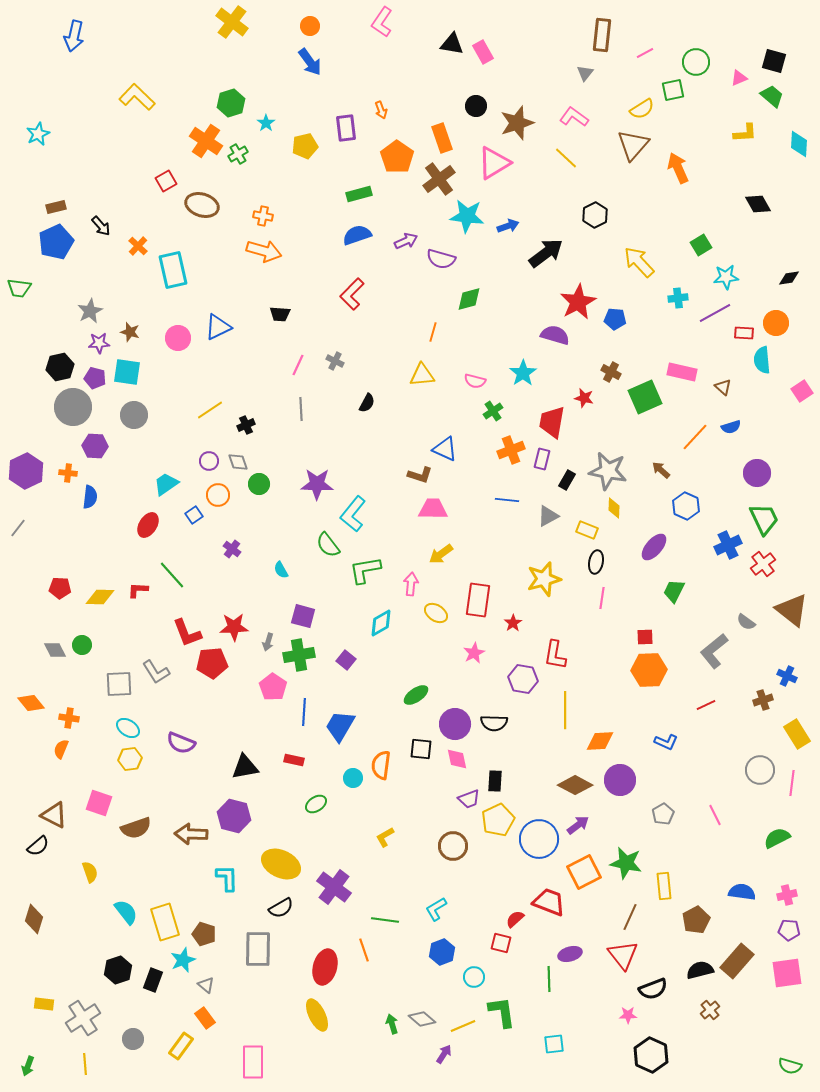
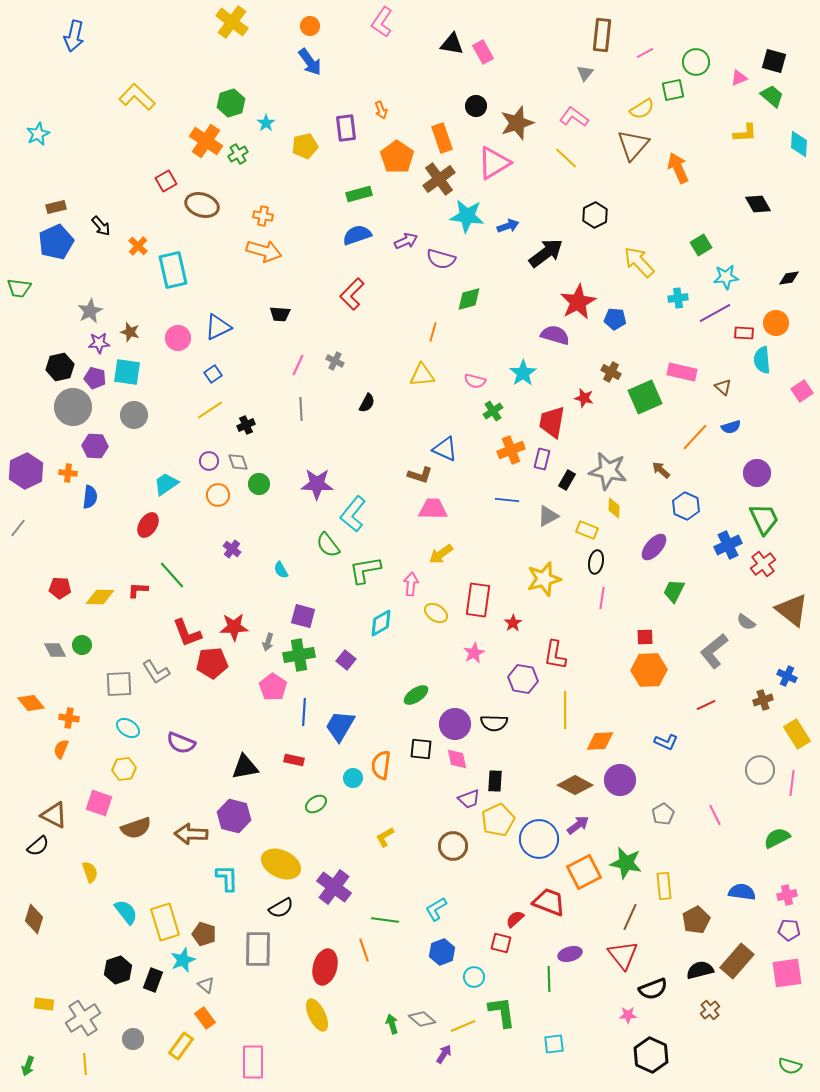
blue square at (194, 515): moved 19 px right, 141 px up
yellow hexagon at (130, 759): moved 6 px left, 10 px down
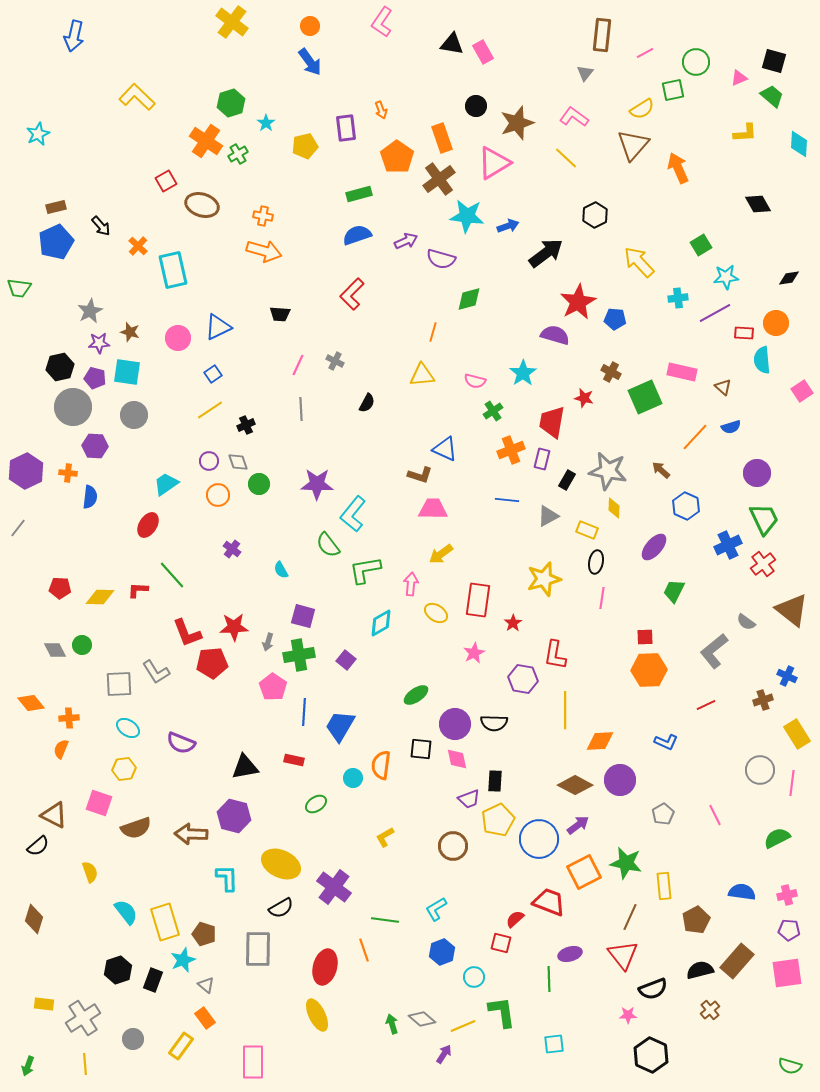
orange cross at (69, 718): rotated 12 degrees counterclockwise
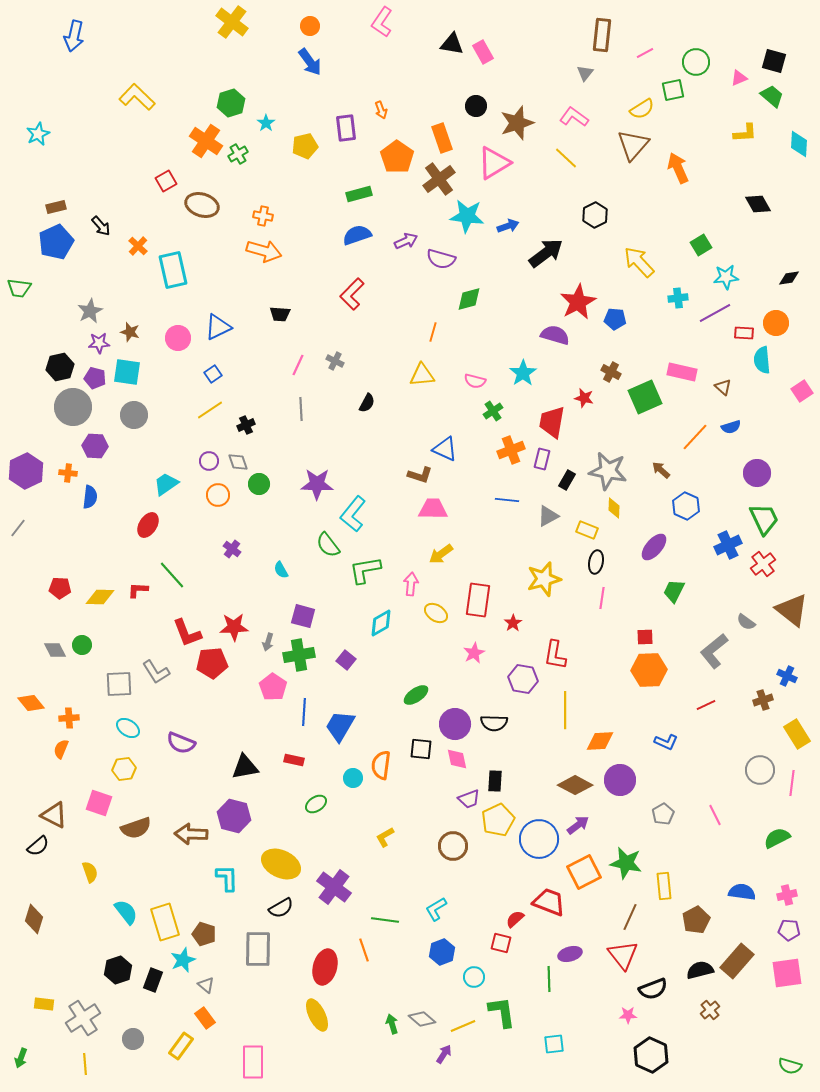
green arrow at (28, 1066): moved 7 px left, 8 px up
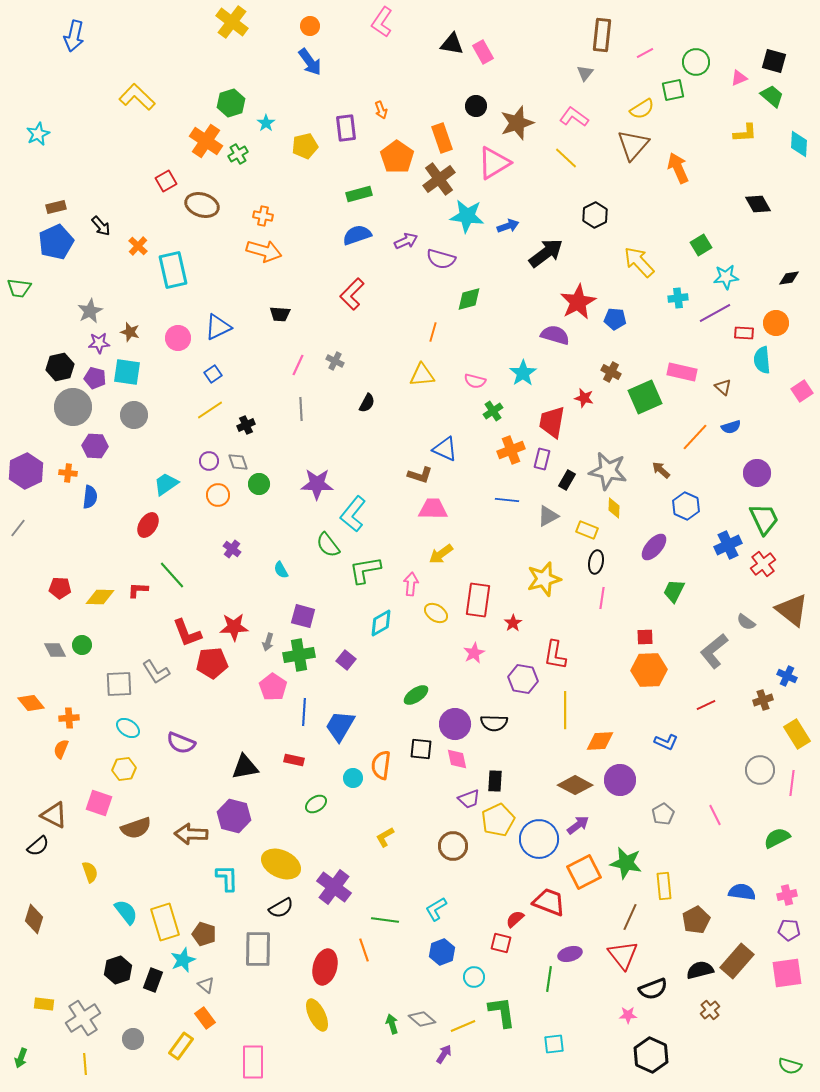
green line at (549, 979): rotated 10 degrees clockwise
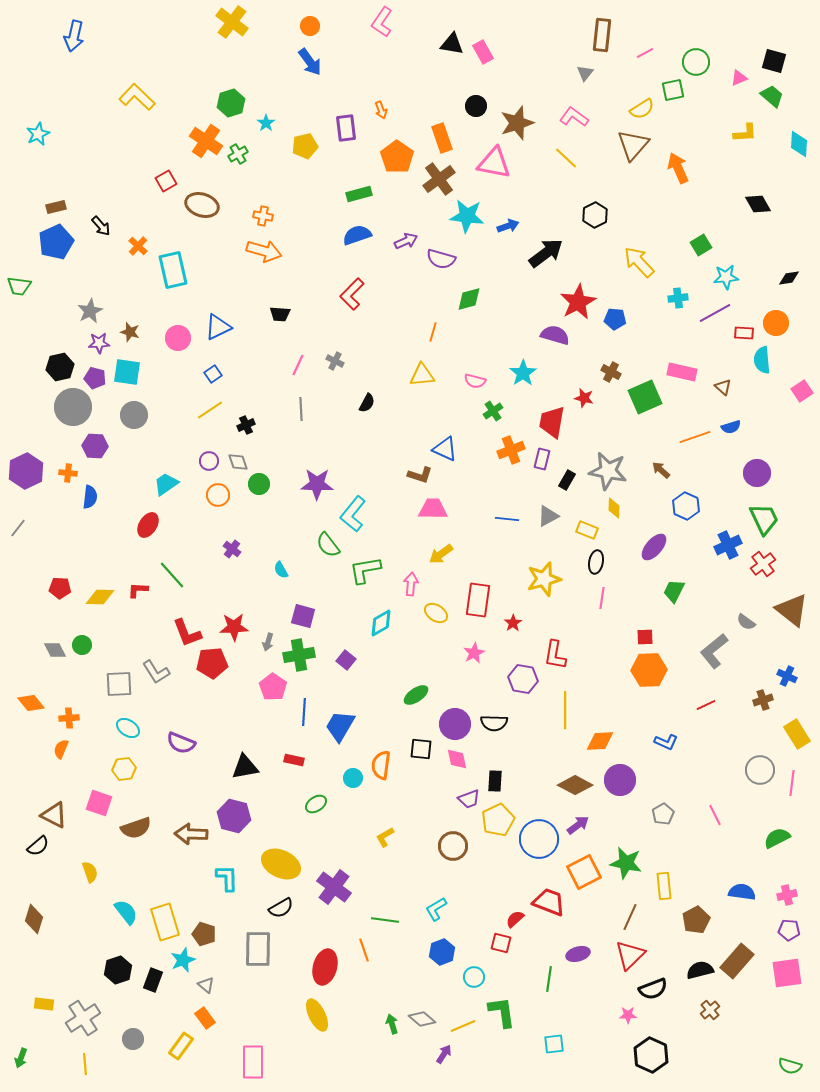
pink triangle at (494, 163): rotated 42 degrees clockwise
green trapezoid at (19, 288): moved 2 px up
orange line at (695, 437): rotated 28 degrees clockwise
blue line at (507, 500): moved 19 px down
purple ellipse at (570, 954): moved 8 px right
red triangle at (623, 955): moved 7 px right; rotated 24 degrees clockwise
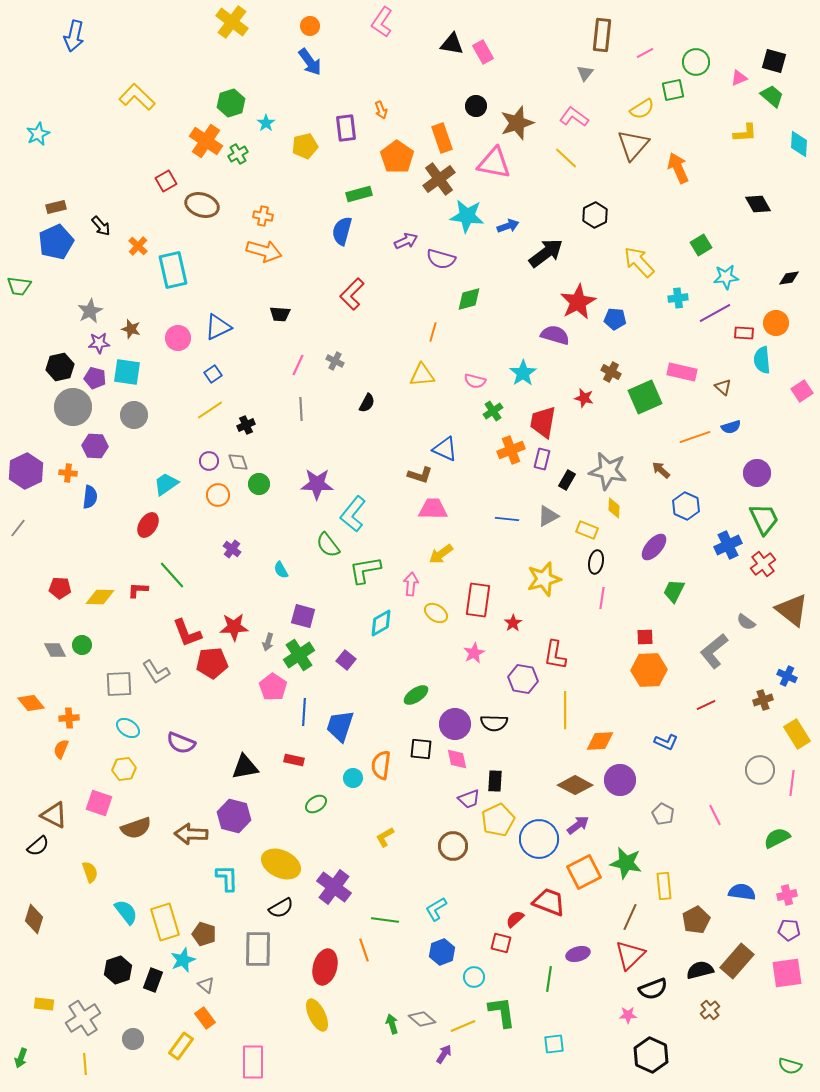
blue semicircle at (357, 235): moved 15 px left, 4 px up; rotated 56 degrees counterclockwise
brown star at (130, 332): moved 1 px right, 3 px up
red trapezoid at (552, 422): moved 9 px left
green cross at (299, 655): rotated 24 degrees counterclockwise
blue trapezoid at (340, 726): rotated 12 degrees counterclockwise
gray pentagon at (663, 814): rotated 15 degrees counterclockwise
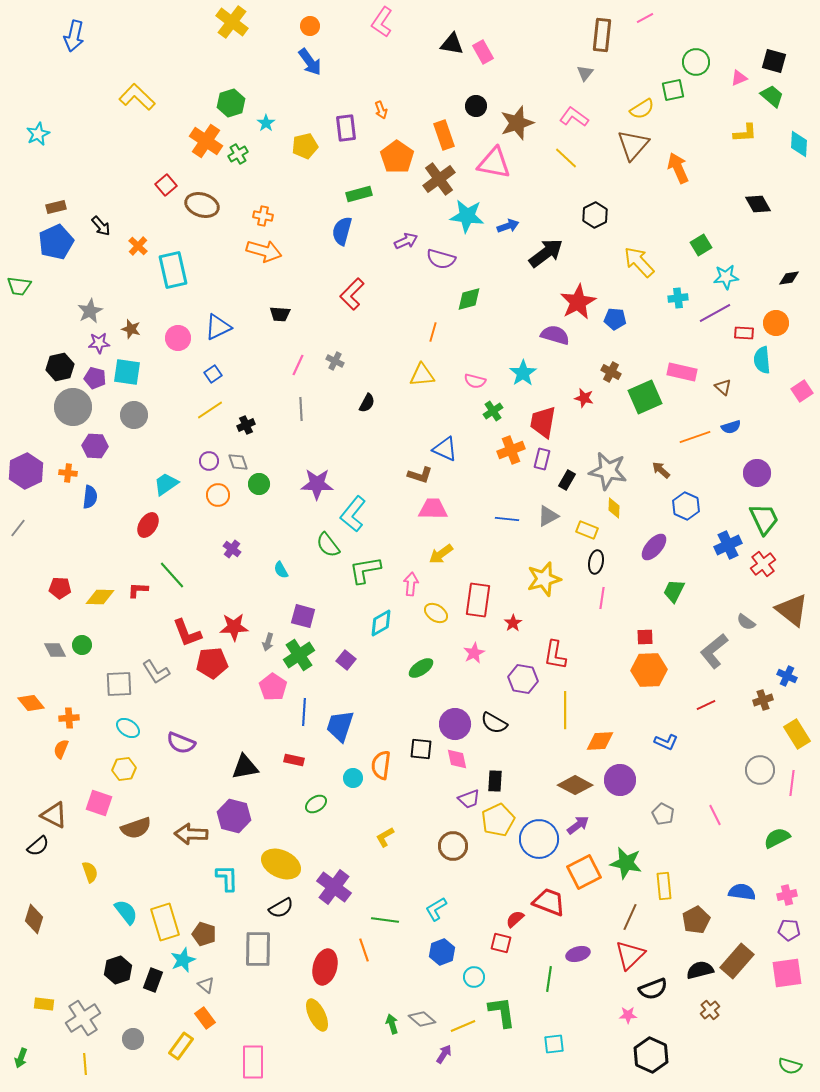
pink line at (645, 53): moved 35 px up
orange rectangle at (442, 138): moved 2 px right, 3 px up
red square at (166, 181): moved 4 px down; rotated 10 degrees counterclockwise
green ellipse at (416, 695): moved 5 px right, 27 px up
black semicircle at (494, 723): rotated 28 degrees clockwise
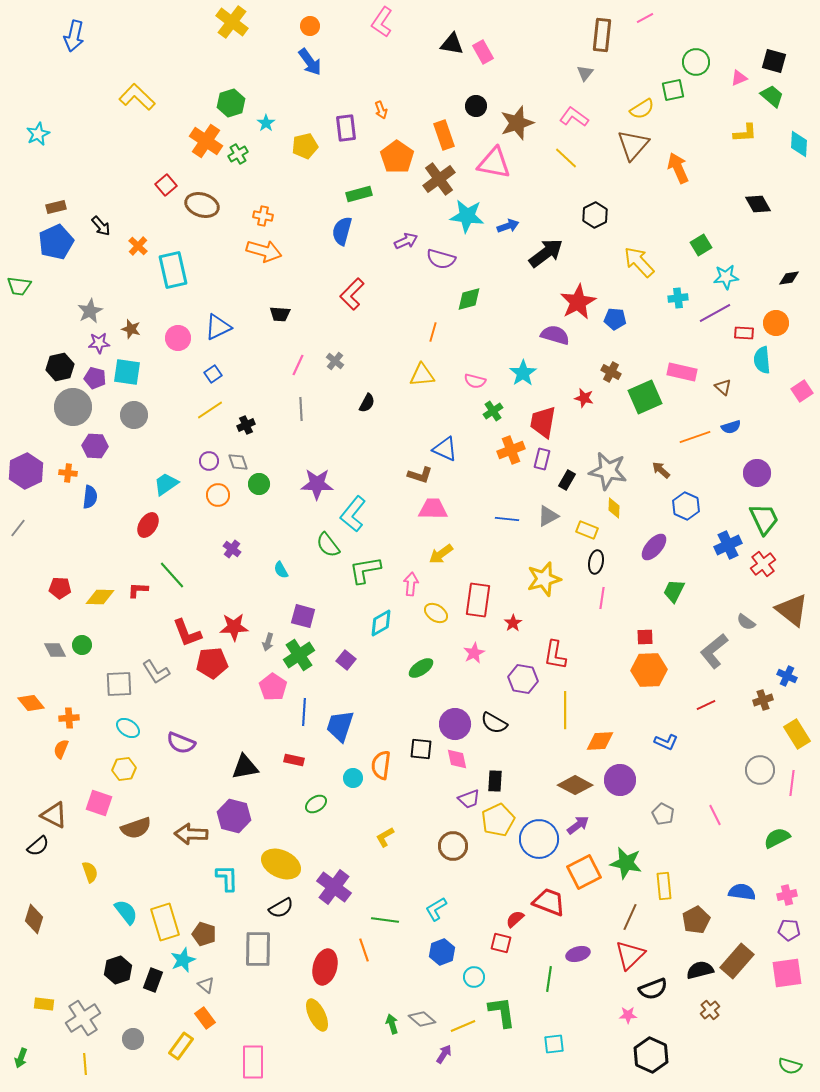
gray cross at (335, 361): rotated 12 degrees clockwise
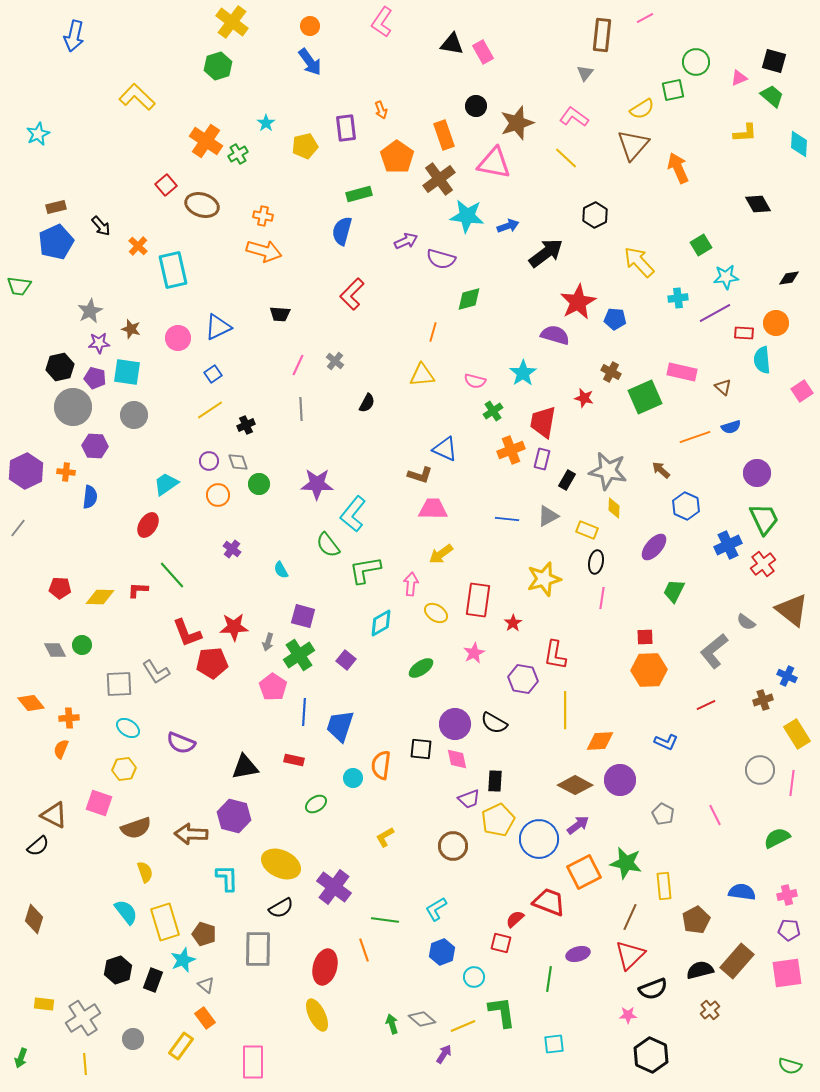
green hexagon at (231, 103): moved 13 px left, 37 px up
orange cross at (68, 473): moved 2 px left, 1 px up
yellow semicircle at (90, 872): moved 55 px right
